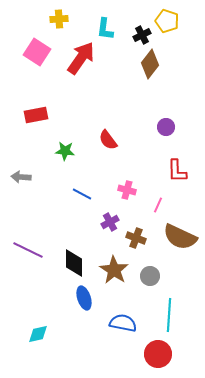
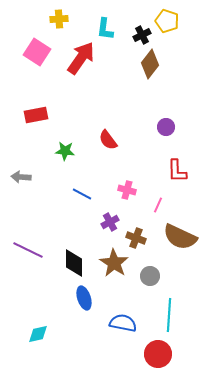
brown star: moved 7 px up
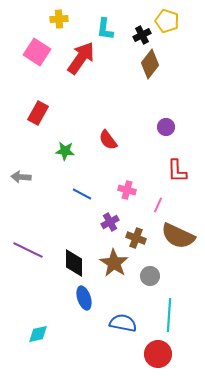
red rectangle: moved 2 px right, 2 px up; rotated 50 degrees counterclockwise
brown semicircle: moved 2 px left, 1 px up
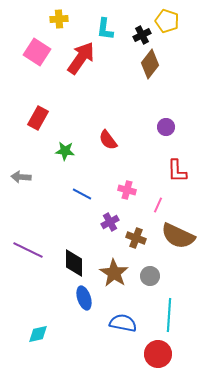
red rectangle: moved 5 px down
brown star: moved 10 px down
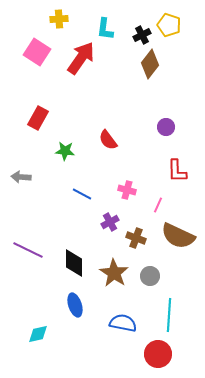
yellow pentagon: moved 2 px right, 4 px down
blue ellipse: moved 9 px left, 7 px down
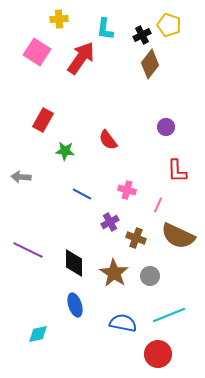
red rectangle: moved 5 px right, 2 px down
cyan line: rotated 64 degrees clockwise
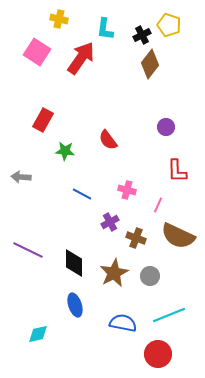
yellow cross: rotated 18 degrees clockwise
brown star: rotated 12 degrees clockwise
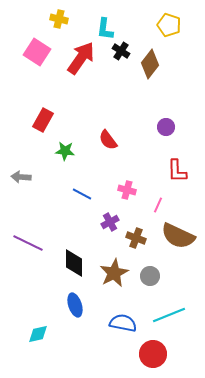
black cross: moved 21 px left, 16 px down; rotated 30 degrees counterclockwise
purple line: moved 7 px up
red circle: moved 5 px left
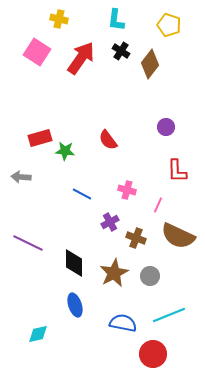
cyan L-shape: moved 11 px right, 9 px up
red rectangle: moved 3 px left, 18 px down; rotated 45 degrees clockwise
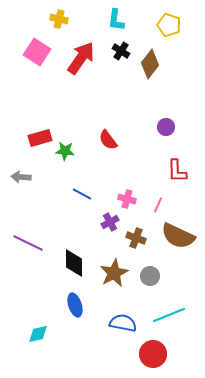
pink cross: moved 9 px down
